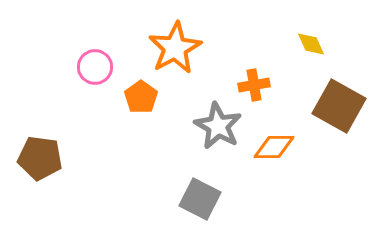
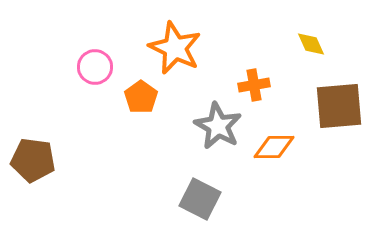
orange star: rotated 18 degrees counterclockwise
brown square: rotated 34 degrees counterclockwise
brown pentagon: moved 7 px left, 2 px down
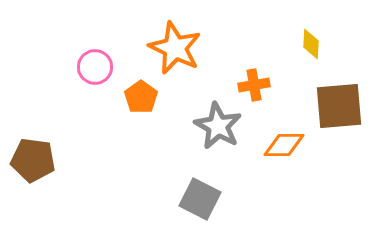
yellow diamond: rotated 28 degrees clockwise
orange diamond: moved 10 px right, 2 px up
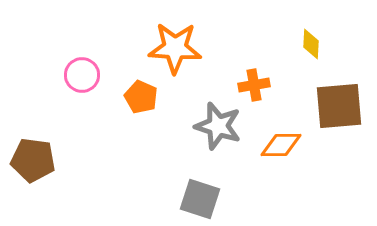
orange star: rotated 22 degrees counterclockwise
pink circle: moved 13 px left, 8 px down
orange pentagon: rotated 12 degrees counterclockwise
gray star: rotated 12 degrees counterclockwise
orange diamond: moved 3 px left
gray square: rotated 9 degrees counterclockwise
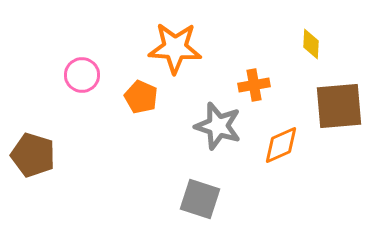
orange diamond: rotated 24 degrees counterclockwise
brown pentagon: moved 5 px up; rotated 9 degrees clockwise
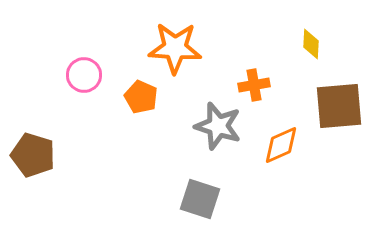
pink circle: moved 2 px right
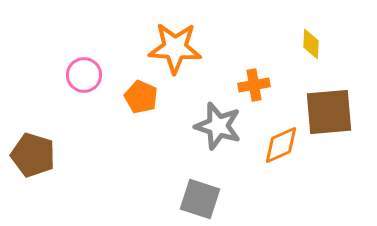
brown square: moved 10 px left, 6 px down
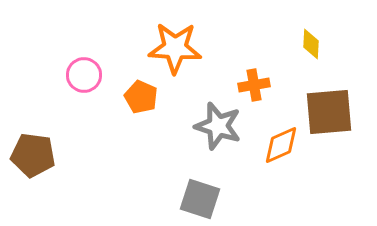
brown pentagon: rotated 9 degrees counterclockwise
